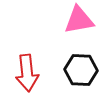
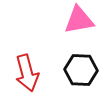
red arrow: rotated 9 degrees counterclockwise
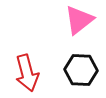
pink triangle: rotated 28 degrees counterclockwise
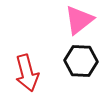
black hexagon: moved 9 px up
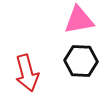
pink triangle: rotated 28 degrees clockwise
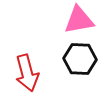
black hexagon: moved 1 px left, 2 px up
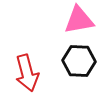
black hexagon: moved 1 px left, 2 px down
